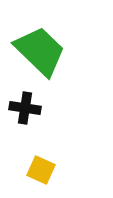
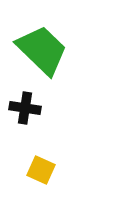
green trapezoid: moved 2 px right, 1 px up
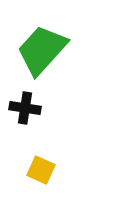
green trapezoid: rotated 92 degrees counterclockwise
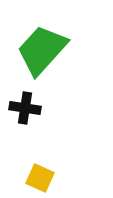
yellow square: moved 1 px left, 8 px down
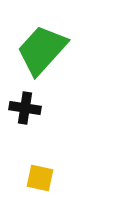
yellow square: rotated 12 degrees counterclockwise
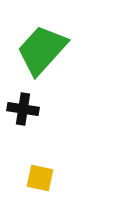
black cross: moved 2 px left, 1 px down
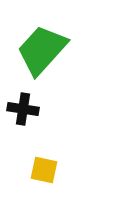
yellow square: moved 4 px right, 8 px up
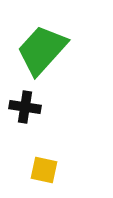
black cross: moved 2 px right, 2 px up
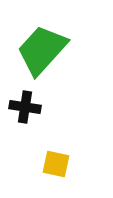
yellow square: moved 12 px right, 6 px up
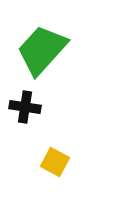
yellow square: moved 1 px left, 2 px up; rotated 16 degrees clockwise
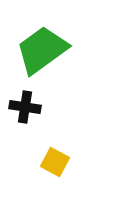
green trapezoid: rotated 12 degrees clockwise
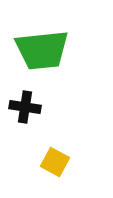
green trapezoid: rotated 150 degrees counterclockwise
